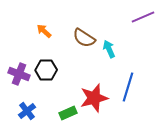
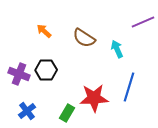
purple line: moved 5 px down
cyan arrow: moved 8 px right
blue line: moved 1 px right
red star: rotated 12 degrees clockwise
green rectangle: moved 1 px left; rotated 36 degrees counterclockwise
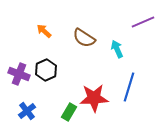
black hexagon: rotated 25 degrees counterclockwise
green rectangle: moved 2 px right, 1 px up
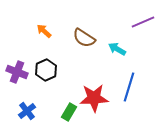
cyan arrow: rotated 36 degrees counterclockwise
purple cross: moved 2 px left, 2 px up
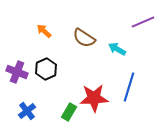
black hexagon: moved 1 px up
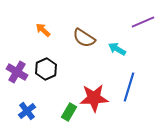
orange arrow: moved 1 px left, 1 px up
purple cross: rotated 10 degrees clockwise
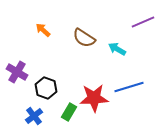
black hexagon: moved 19 px down; rotated 15 degrees counterclockwise
blue line: rotated 56 degrees clockwise
blue cross: moved 7 px right, 5 px down
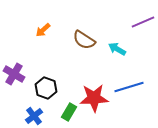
orange arrow: rotated 84 degrees counterclockwise
brown semicircle: moved 2 px down
purple cross: moved 3 px left, 2 px down
